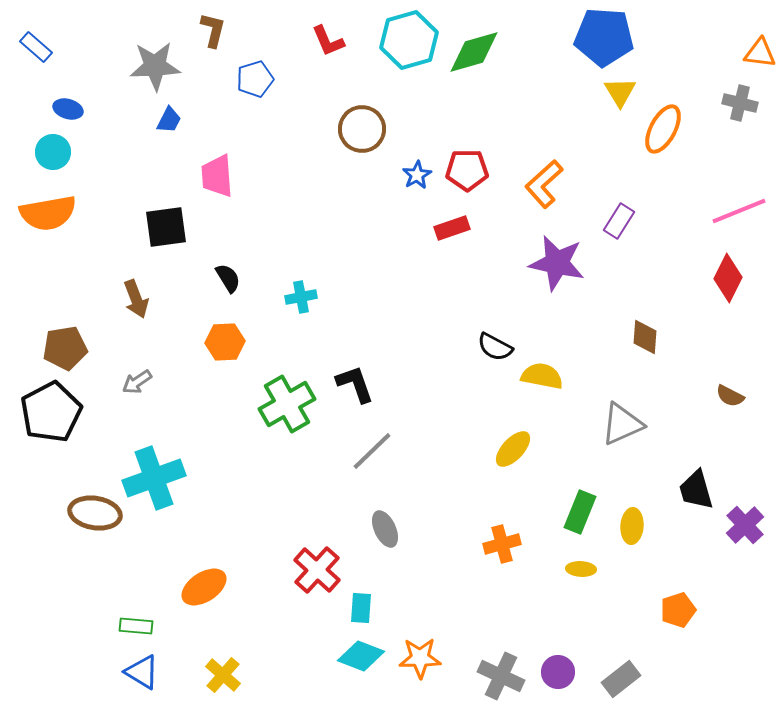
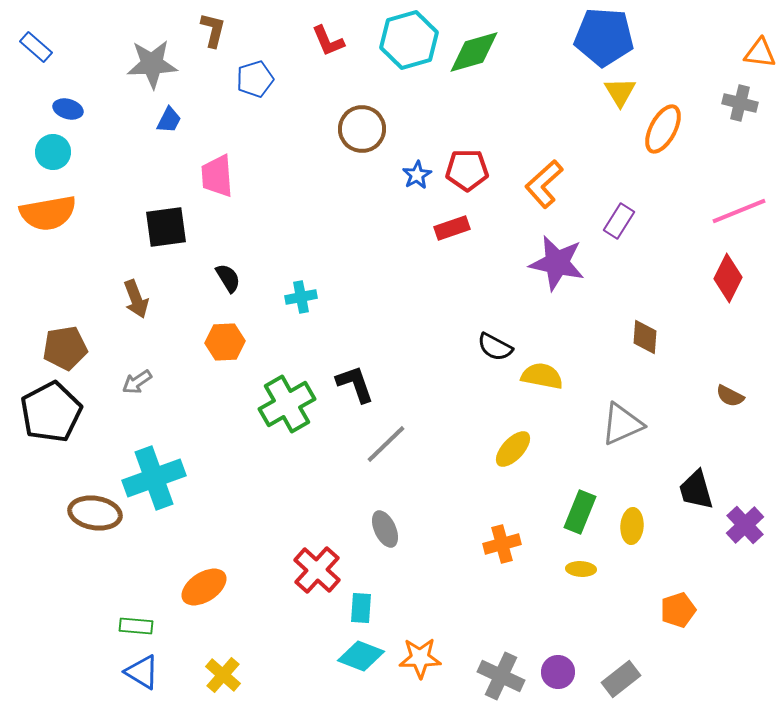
gray star at (155, 66): moved 3 px left, 2 px up
gray line at (372, 451): moved 14 px right, 7 px up
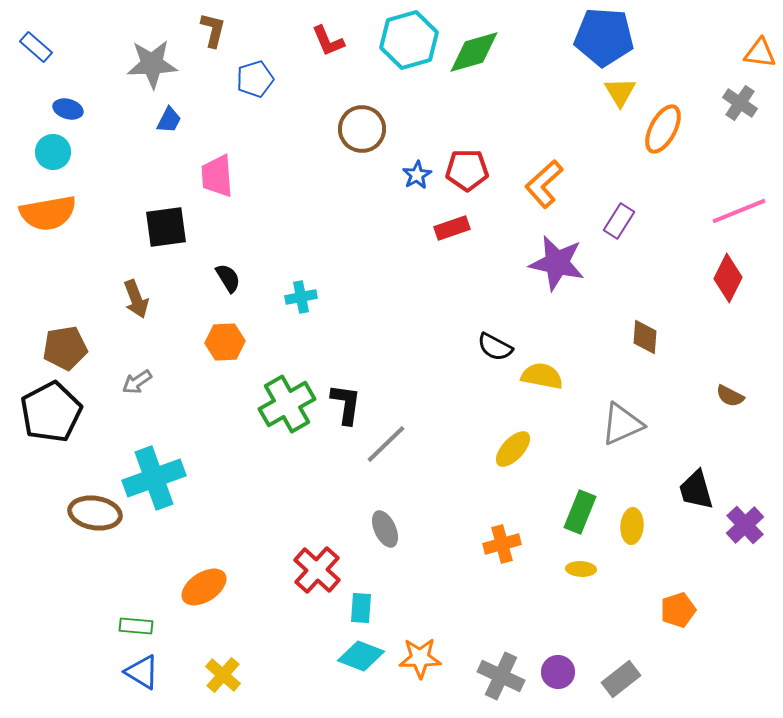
gray cross at (740, 103): rotated 20 degrees clockwise
black L-shape at (355, 384): moved 9 px left, 20 px down; rotated 27 degrees clockwise
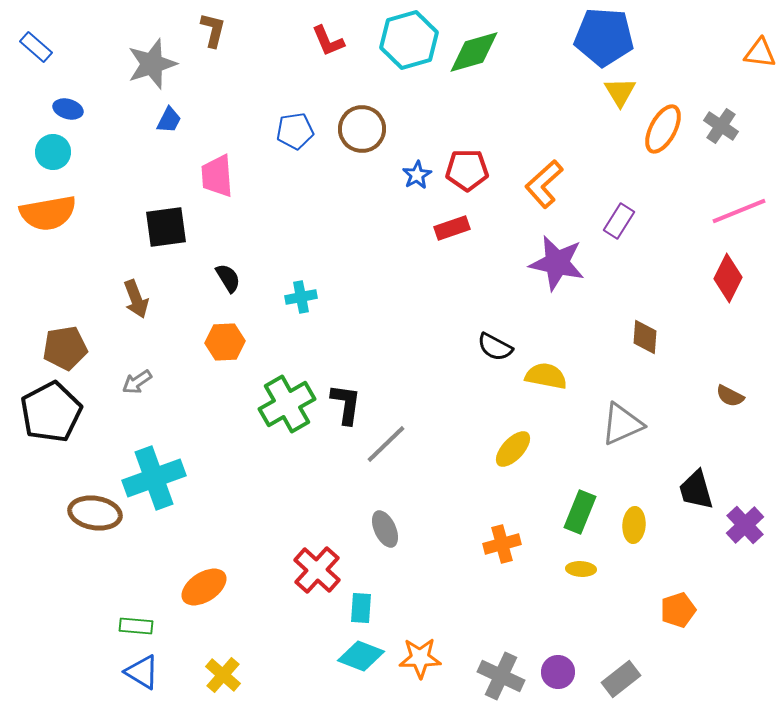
gray star at (152, 64): rotated 15 degrees counterclockwise
blue pentagon at (255, 79): moved 40 px right, 52 px down; rotated 9 degrees clockwise
gray cross at (740, 103): moved 19 px left, 23 px down
yellow semicircle at (542, 376): moved 4 px right
yellow ellipse at (632, 526): moved 2 px right, 1 px up
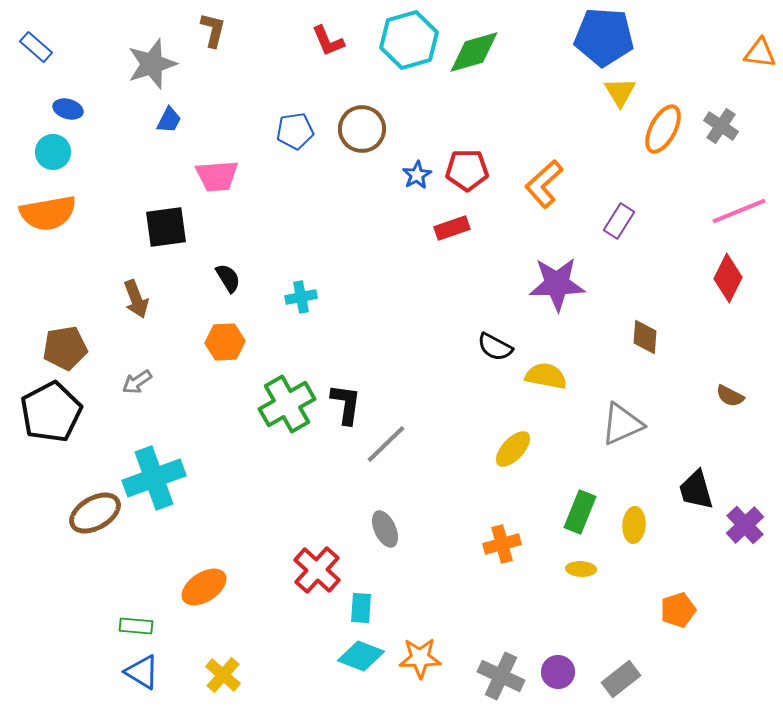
pink trapezoid at (217, 176): rotated 90 degrees counterclockwise
purple star at (557, 263): moved 21 px down; rotated 14 degrees counterclockwise
brown ellipse at (95, 513): rotated 39 degrees counterclockwise
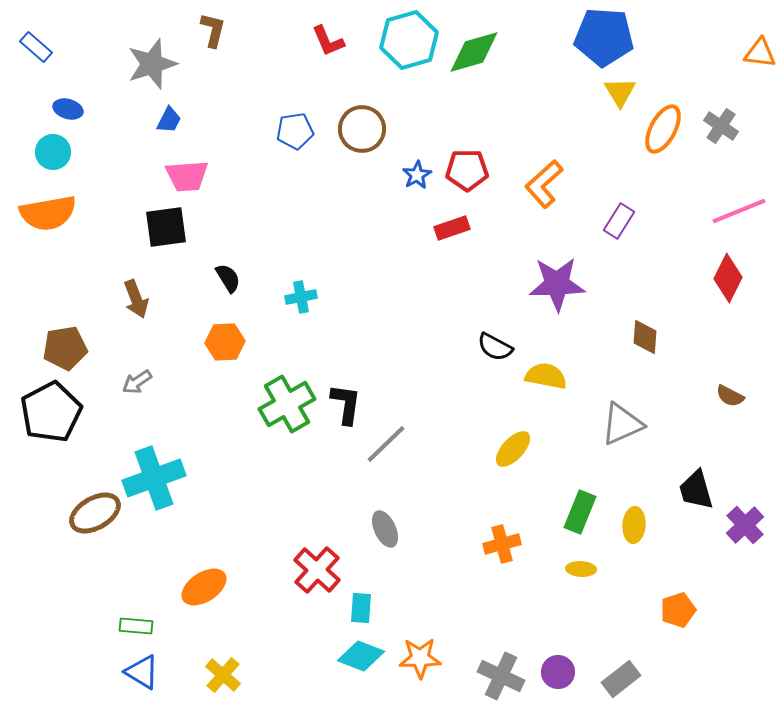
pink trapezoid at (217, 176): moved 30 px left
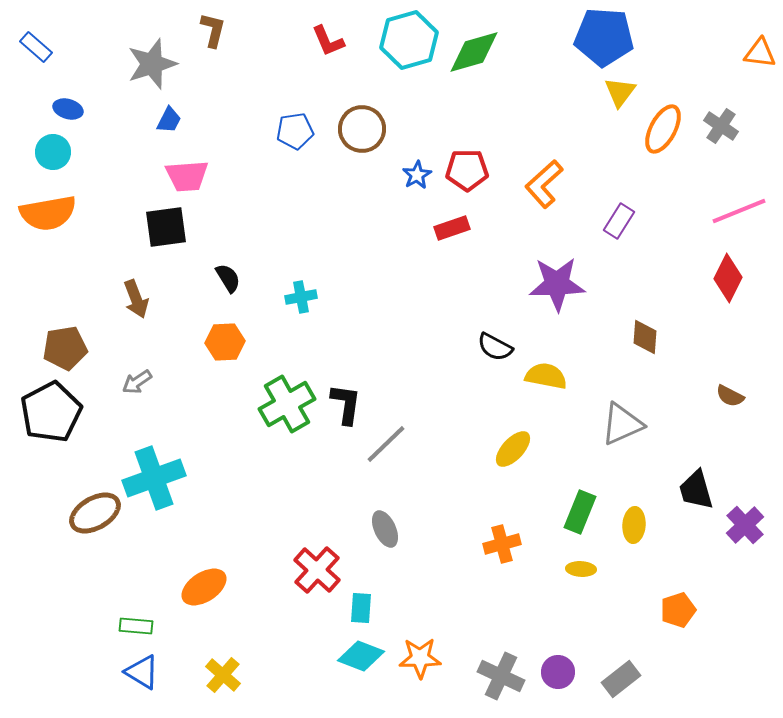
yellow triangle at (620, 92): rotated 8 degrees clockwise
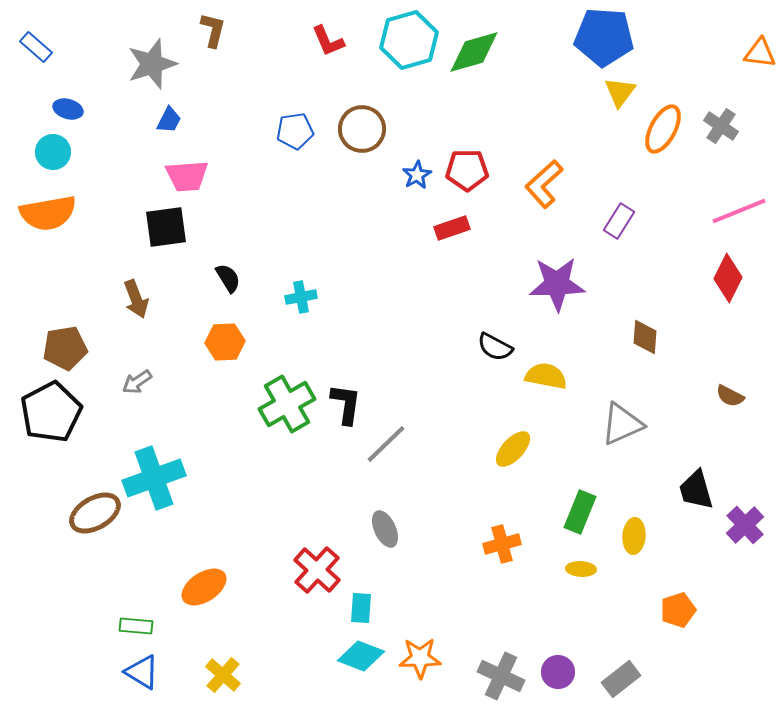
yellow ellipse at (634, 525): moved 11 px down
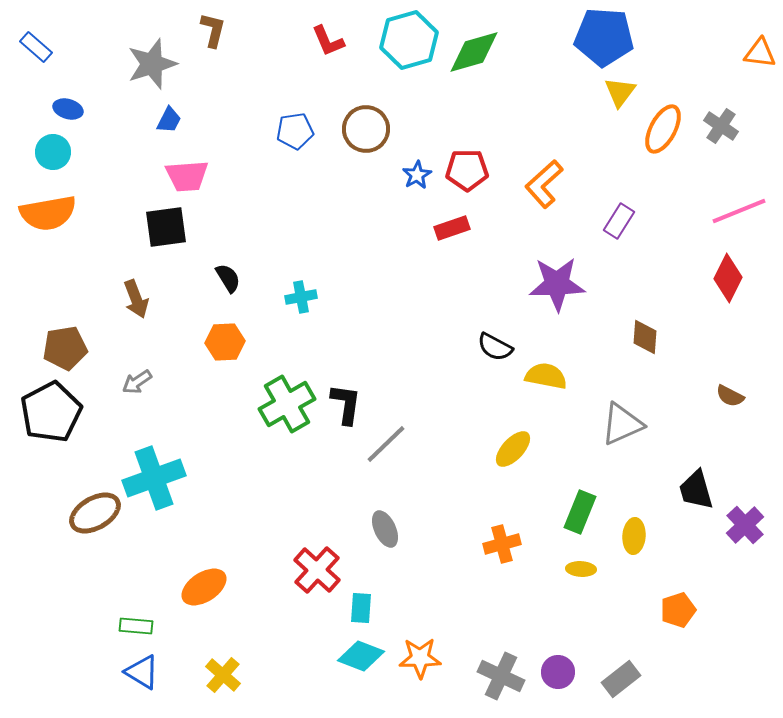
brown circle at (362, 129): moved 4 px right
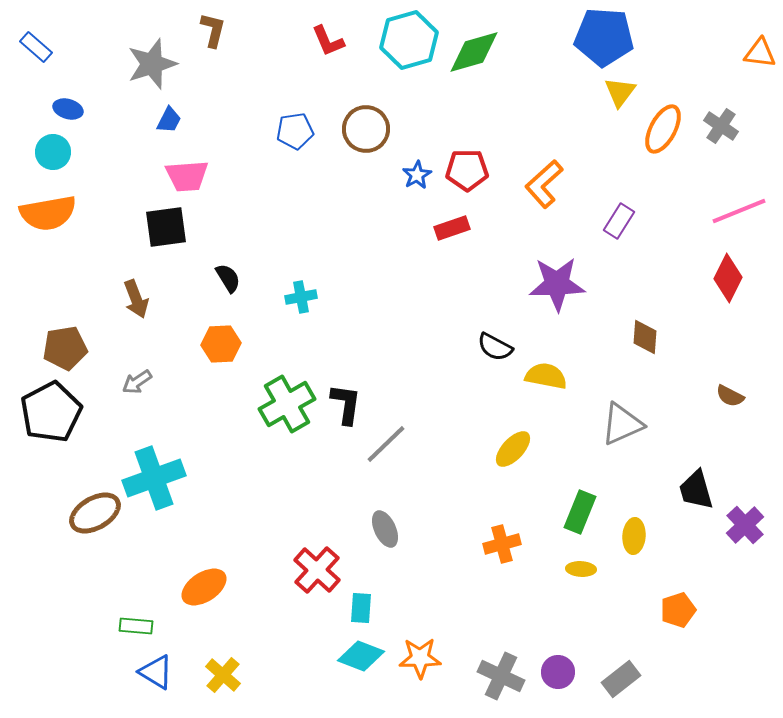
orange hexagon at (225, 342): moved 4 px left, 2 px down
blue triangle at (142, 672): moved 14 px right
